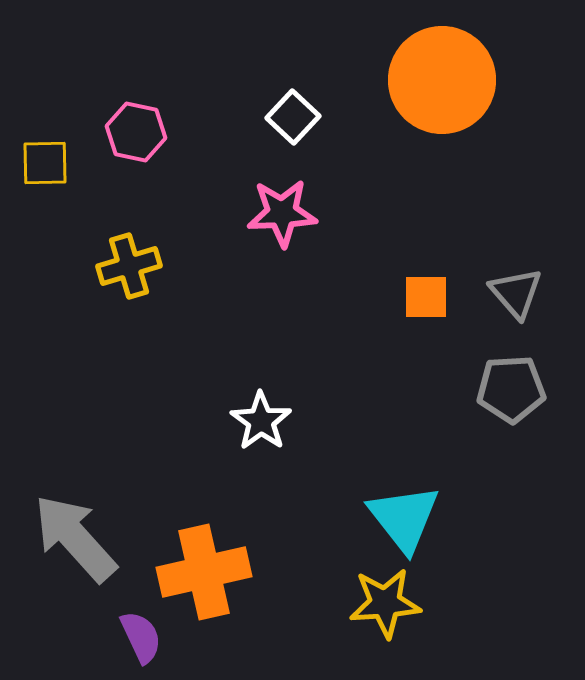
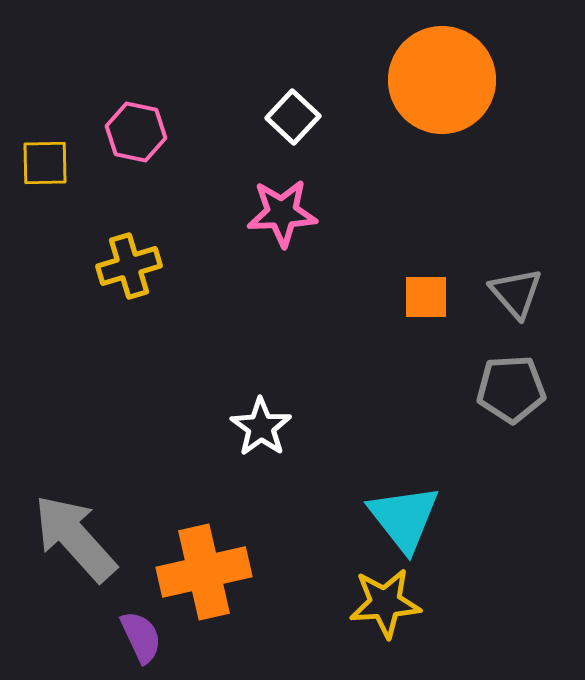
white star: moved 6 px down
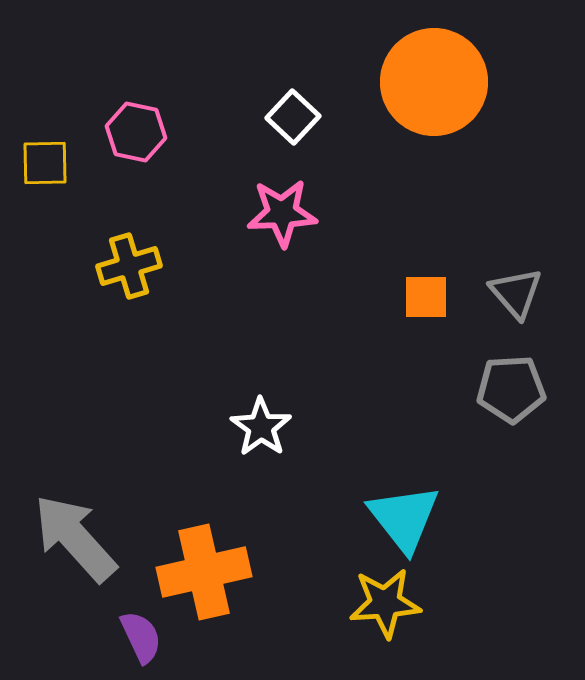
orange circle: moved 8 px left, 2 px down
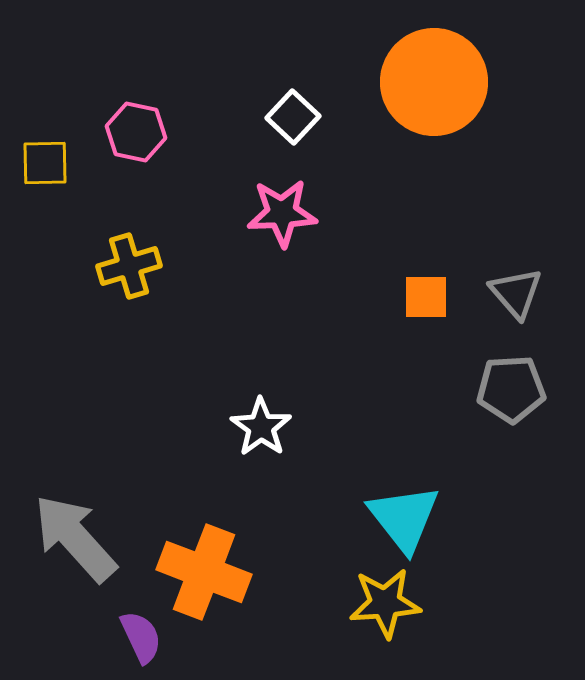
orange cross: rotated 34 degrees clockwise
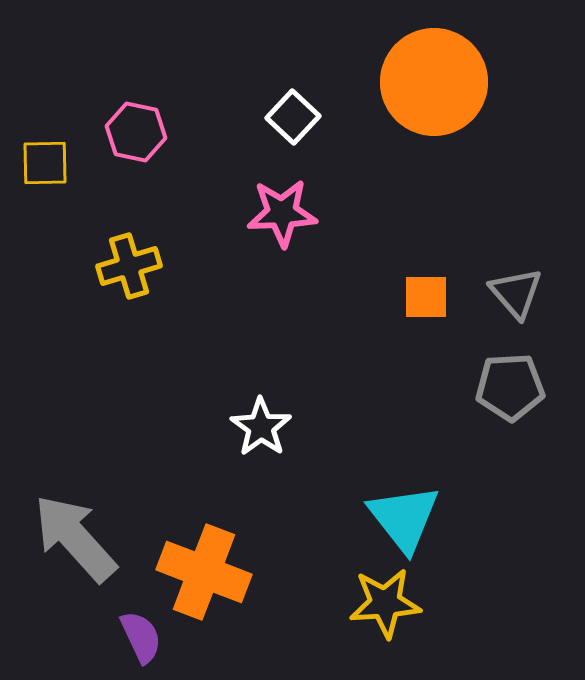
gray pentagon: moved 1 px left, 2 px up
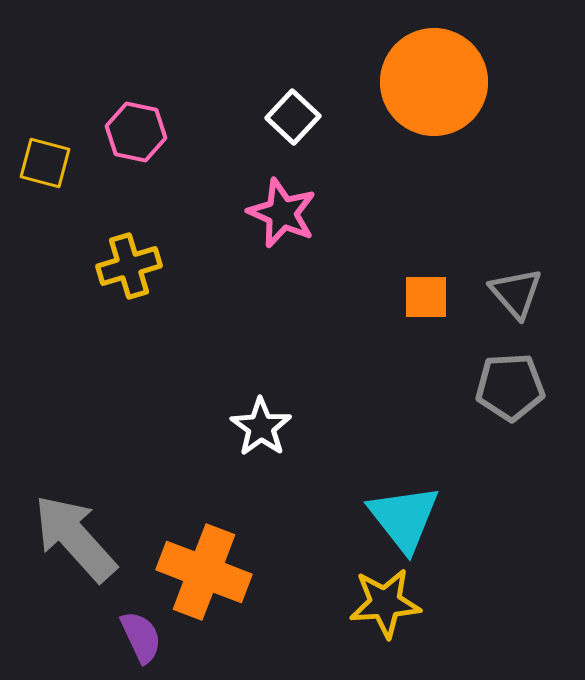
yellow square: rotated 16 degrees clockwise
pink star: rotated 26 degrees clockwise
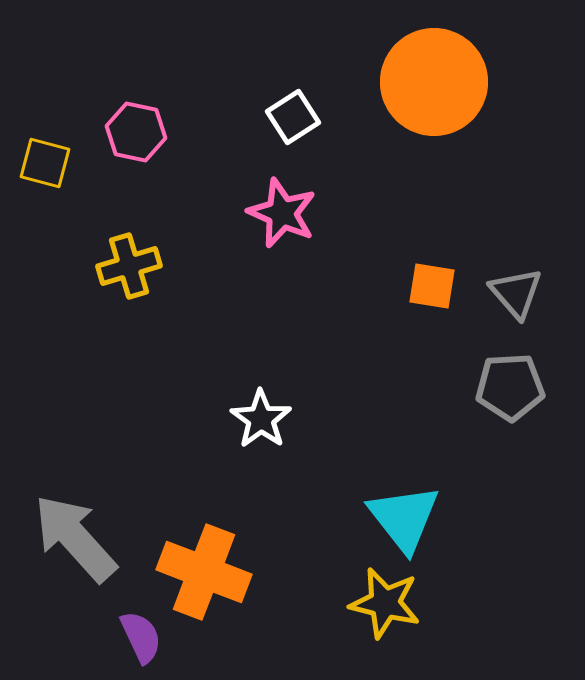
white square: rotated 14 degrees clockwise
orange square: moved 6 px right, 11 px up; rotated 9 degrees clockwise
white star: moved 8 px up
yellow star: rotated 18 degrees clockwise
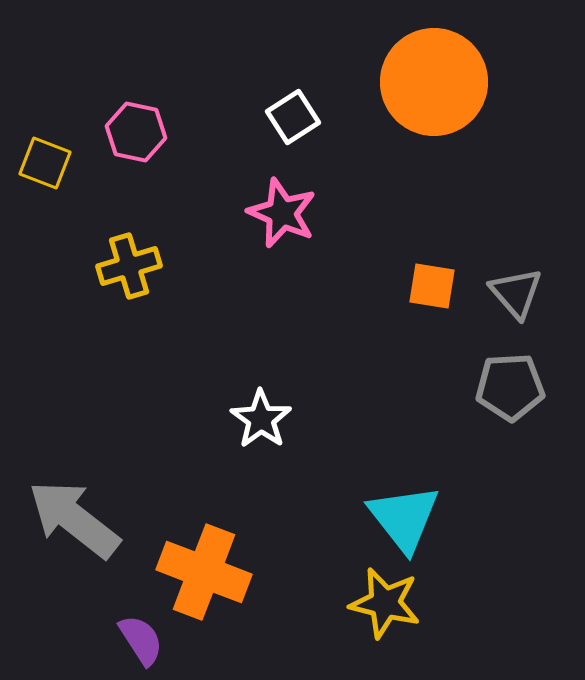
yellow square: rotated 6 degrees clockwise
gray arrow: moved 1 px left, 19 px up; rotated 10 degrees counterclockwise
purple semicircle: moved 3 px down; rotated 8 degrees counterclockwise
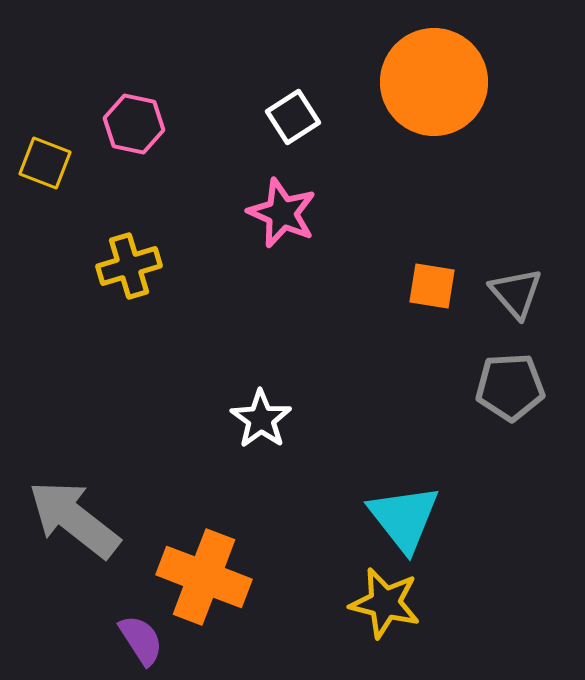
pink hexagon: moved 2 px left, 8 px up
orange cross: moved 5 px down
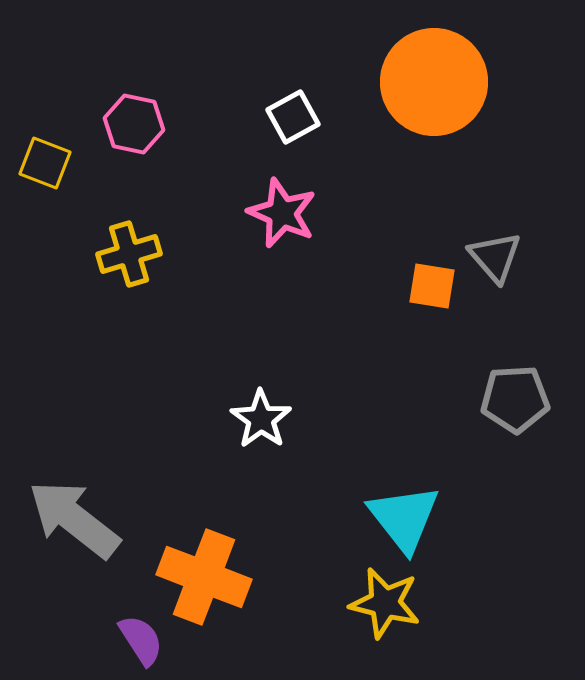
white square: rotated 4 degrees clockwise
yellow cross: moved 12 px up
gray triangle: moved 21 px left, 36 px up
gray pentagon: moved 5 px right, 12 px down
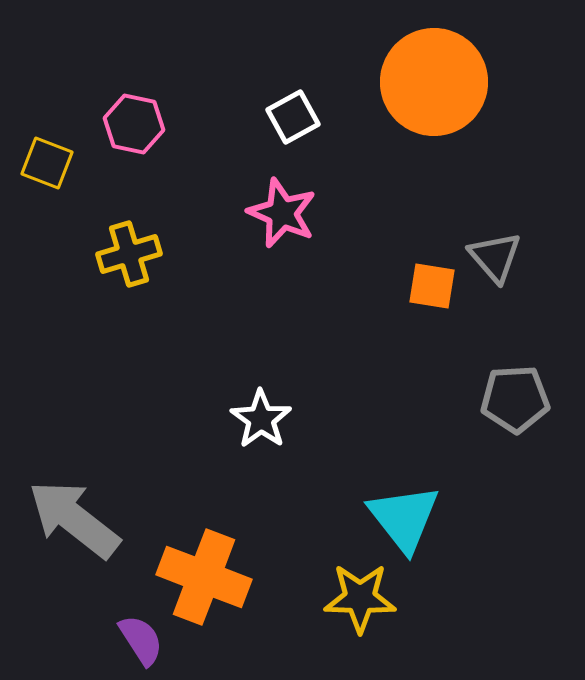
yellow square: moved 2 px right
yellow star: moved 25 px left, 5 px up; rotated 12 degrees counterclockwise
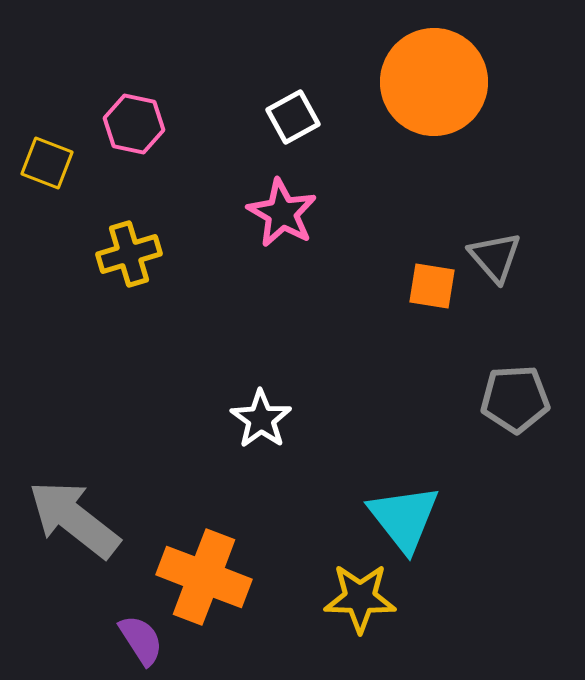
pink star: rotated 6 degrees clockwise
